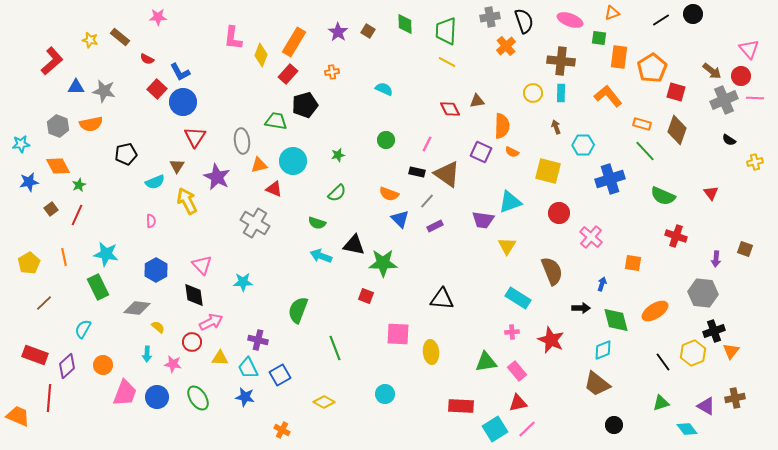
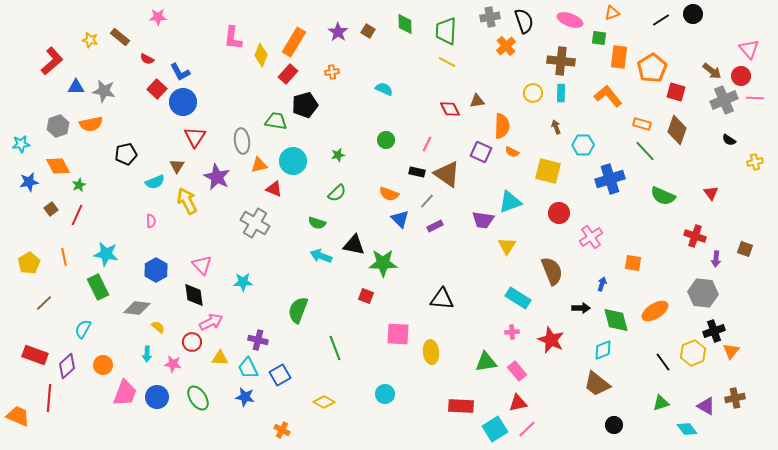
gray hexagon at (58, 126): rotated 20 degrees clockwise
red cross at (676, 236): moved 19 px right
pink cross at (591, 237): rotated 15 degrees clockwise
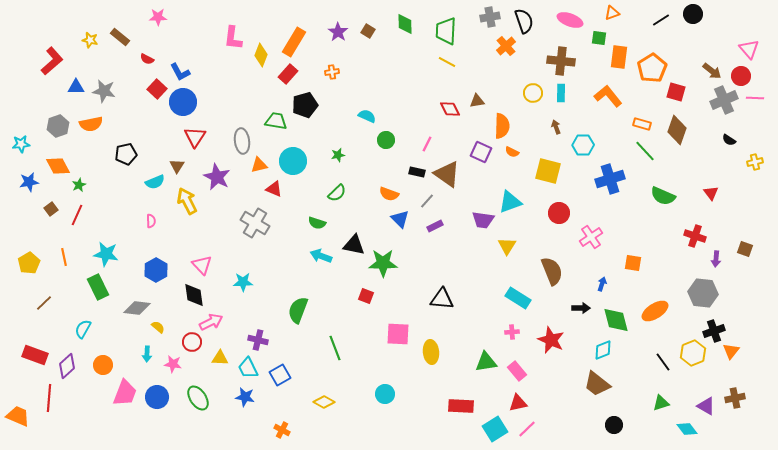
cyan semicircle at (384, 89): moved 17 px left, 27 px down
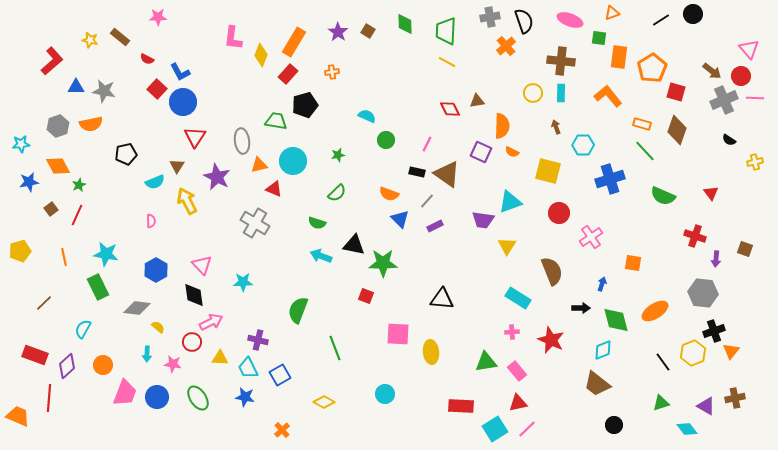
yellow pentagon at (29, 263): moved 9 px left, 12 px up; rotated 15 degrees clockwise
orange cross at (282, 430): rotated 21 degrees clockwise
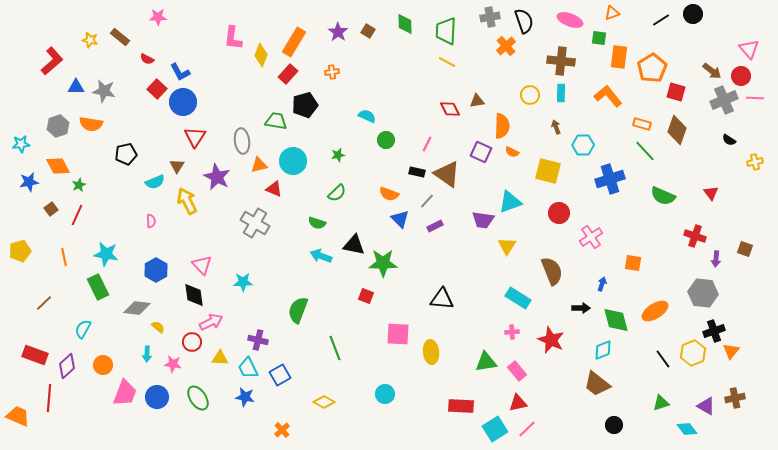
yellow circle at (533, 93): moved 3 px left, 2 px down
orange semicircle at (91, 124): rotated 20 degrees clockwise
black line at (663, 362): moved 3 px up
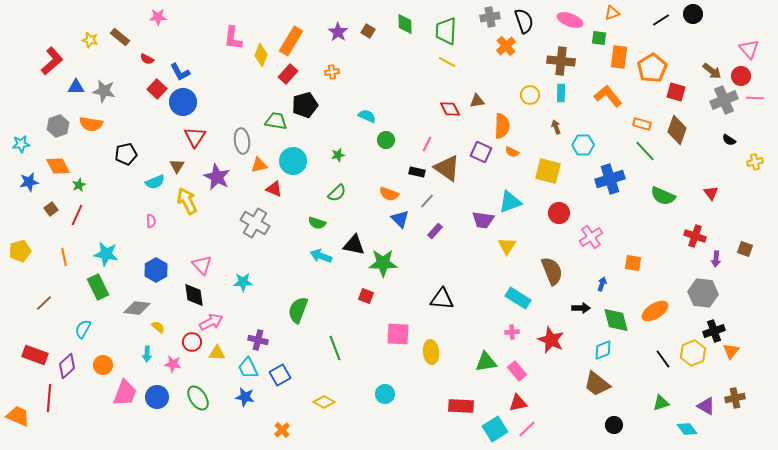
orange rectangle at (294, 42): moved 3 px left, 1 px up
brown triangle at (447, 174): moved 6 px up
purple rectangle at (435, 226): moved 5 px down; rotated 21 degrees counterclockwise
yellow triangle at (220, 358): moved 3 px left, 5 px up
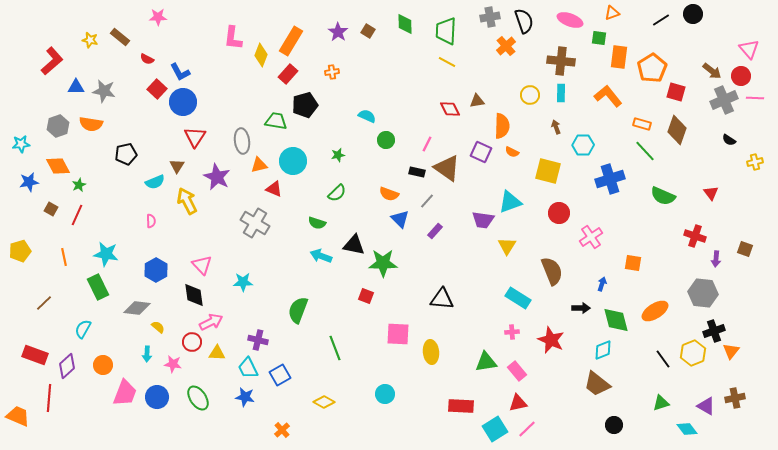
brown square at (51, 209): rotated 24 degrees counterclockwise
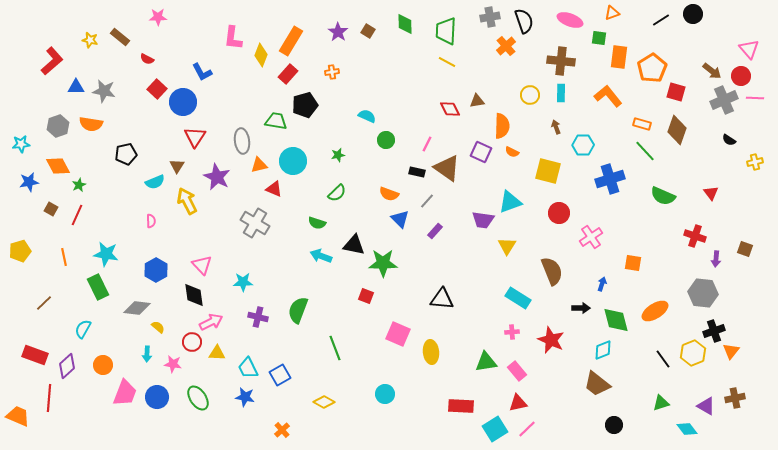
blue L-shape at (180, 72): moved 22 px right
pink square at (398, 334): rotated 20 degrees clockwise
purple cross at (258, 340): moved 23 px up
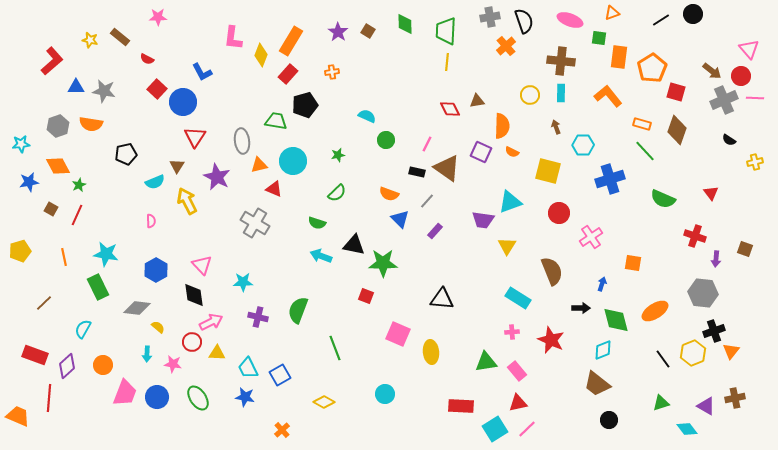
yellow line at (447, 62): rotated 66 degrees clockwise
green semicircle at (663, 196): moved 3 px down
black circle at (614, 425): moved 5 px left, 5 px up
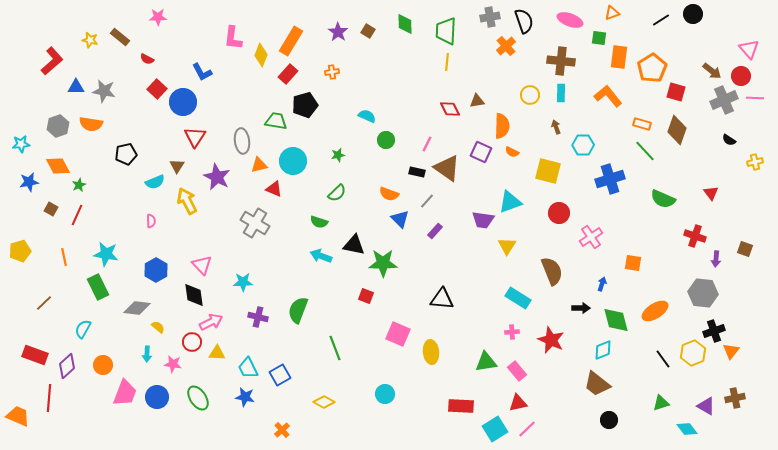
green semicircle at (317, 223): moved 2 px right, 1 px up
